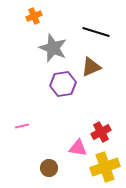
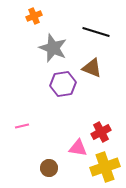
brown triangle: moved 1 px right, 1 px down; rotated 45 degrees clockwise
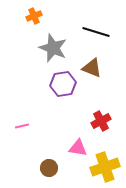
red cross: moved 11 px up
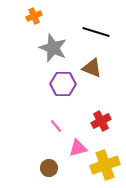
purple hexagon: rotated 10 degrees clockwise
pink line: moved 34 px right; rotated 64 degrees clockwise
pink triangle: rotated 24 degrees counterclockwise
yellow cross: moved 2 px up
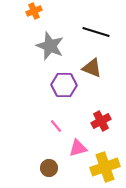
orange cross: moved 5 px up
gray star: moved 3 px left, 2 px up
purple hexagon: moved 1 px right, 1 px down
yellow cross: moved 2 px down
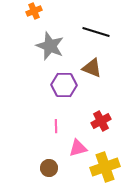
pink line: rotated 40 degrees clockwise
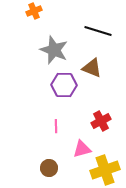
black line: moved 2 px right, 1 px up
gray star: moved 4 px right, 4 px down
pink triangle: moved 4 px right, 1 px down
yellow cross: moved 3 px down
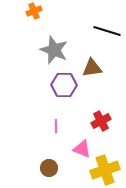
black line: moved 9 px right
brown triangle: rotated 30 degrees counterclockwise
pink triangle: rotated 36 degrees clockwise
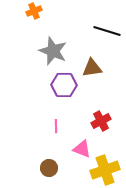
gray star: moved 1 px left, 1 px down
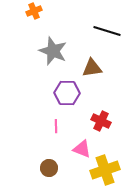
purple hexagon: moved 3 px right, 8 px down
red cross: rotated 36 degrees counterclockwise
